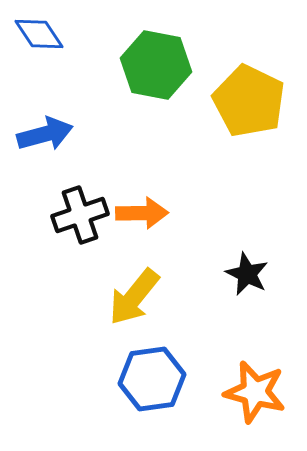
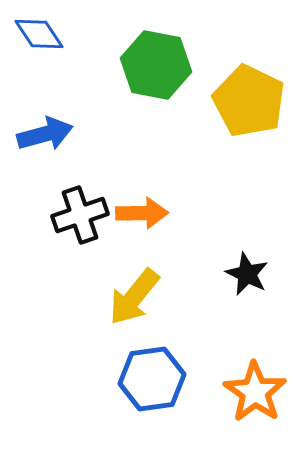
orange star: rotated 20 degrees clockwise
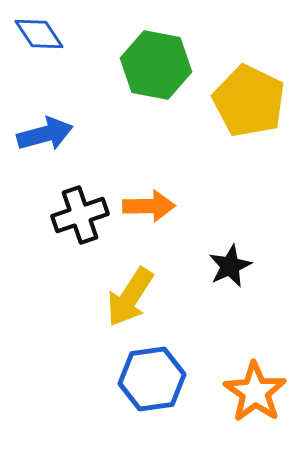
orange arrow: moved 7 px right, 7 px up
black star: moved 17 px left, 8 px up; rotated 21 degrees clockwise
yellow arrow: moved 4 px left; rotated 6 degrees counterclockwise
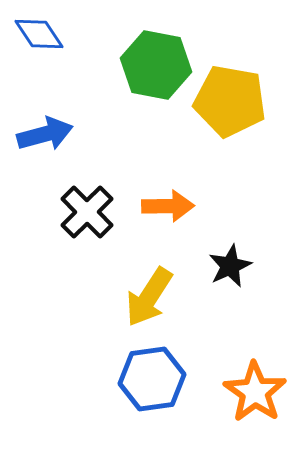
yellow pentagon: moved 19 px left; rotated 16 degrees counterclockwise
orange arrow: moved 19 px right
black cross: moved 7 px right, 3 px up; rotated 26 degrees counterclockwise
yellow arrow: moved 19 px right
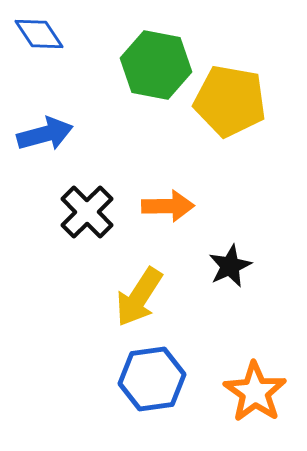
yellow arrow: moved 10 px left
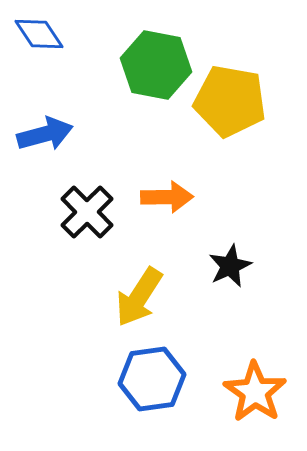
orange arrow: moved 1 px left, 9 px up
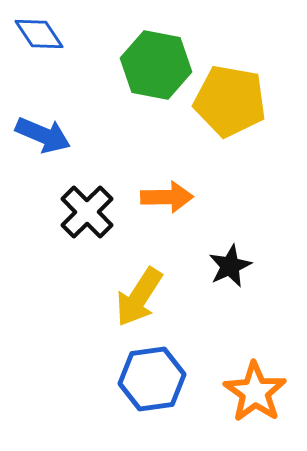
blue arrow: moved 2 px left, 1 px down; rotated 38 degrees clockwise
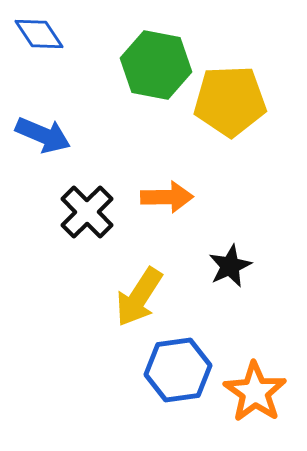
yellow pentagon: rotated 12 degrees counterclockwise
blue hexagon: moved 26 px right, 9 px up
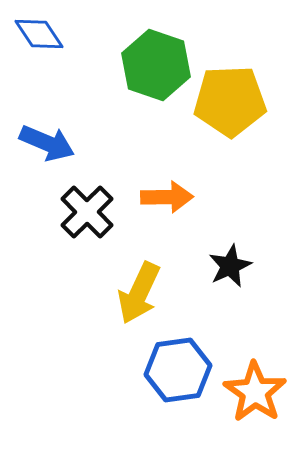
green hexagon: rotated 8 degrees clockwise
blue arrow: moved 4 px right, 8 px down
yellow arrow: moved 4 px up; rotated 8 degrees counterclockwise
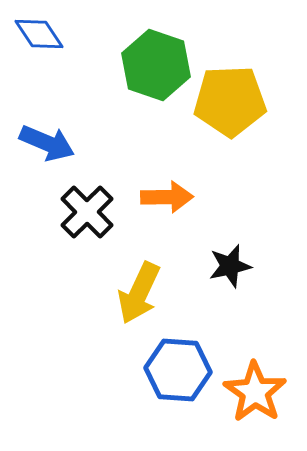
black star: rotated 12 degrees clockwise
blue hexagon: rotated 12 degrees clockwise
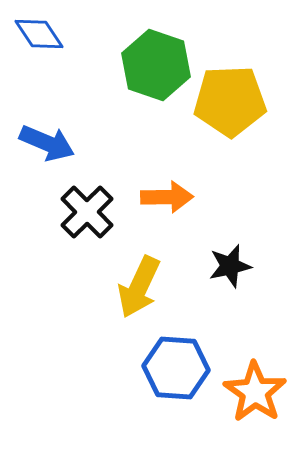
yellow arrow: moved 6 px up
blue hexagon: moved 2 px left, 2 px up
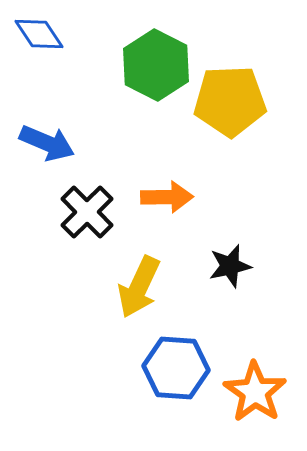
green hexagon: rotated 8 degrees clockwise
